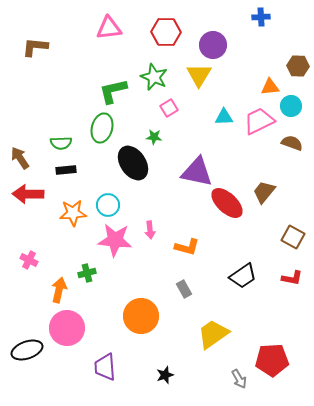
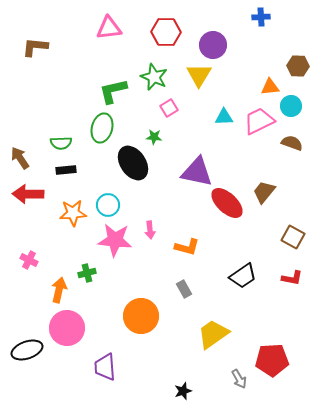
black star at (165, 375): moved 18 px right, 16 px down
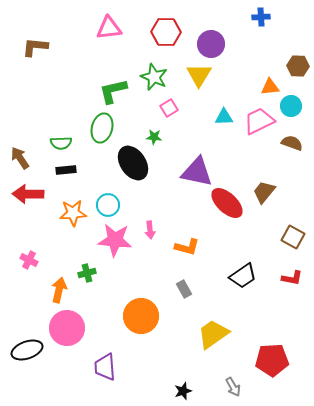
purple circle at (213, 45): moved 2 px left, 1 px up
gray arrow at (239, 379): moved 6 px left, 8 px down
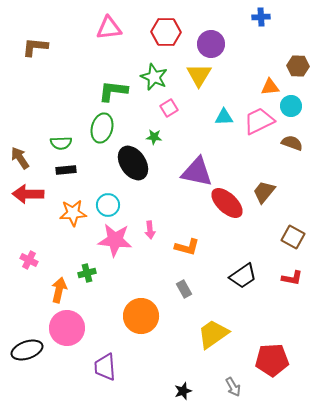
green L-shape at (113, 91): rotated 20 degrees clockwise
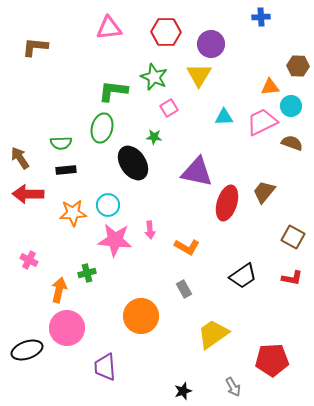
pink trapezoid at (259, 121): moved 3 px right, 1 px down
red ellipse at (227, 203): rotated 64 degrees clockwise
orange L-shape at (187, 247): rotated 15 degrees clockwise
